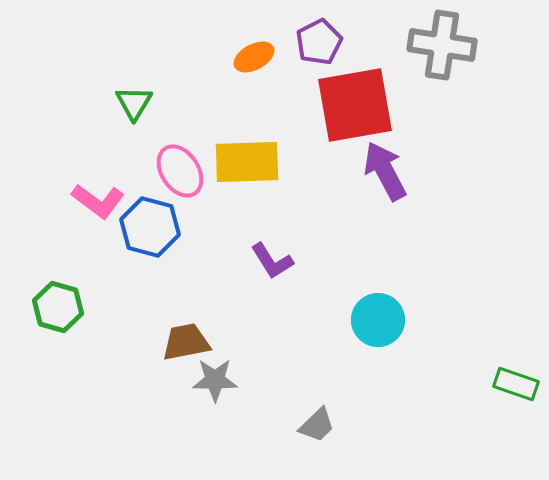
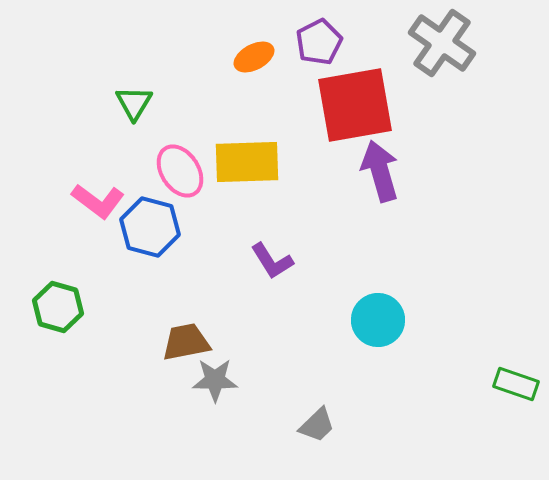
gray cross: moved 2 px up; rotated 26 degrees clockwise
purple arrow: moved 5 px left; rotated 12 degrees clockwise
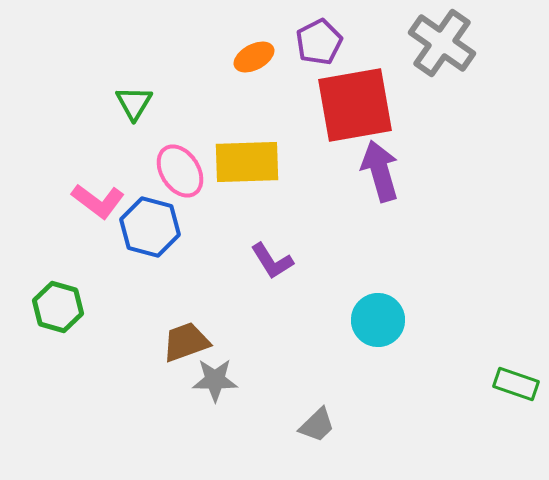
brown trapezoid: rotated 9 degrees counterclockwise
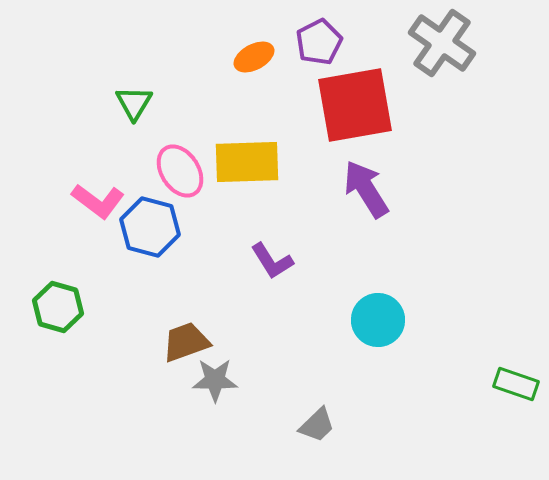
purple arrow: moved 14 px left, 18 px down; rotated 16 degrees counterclockwise
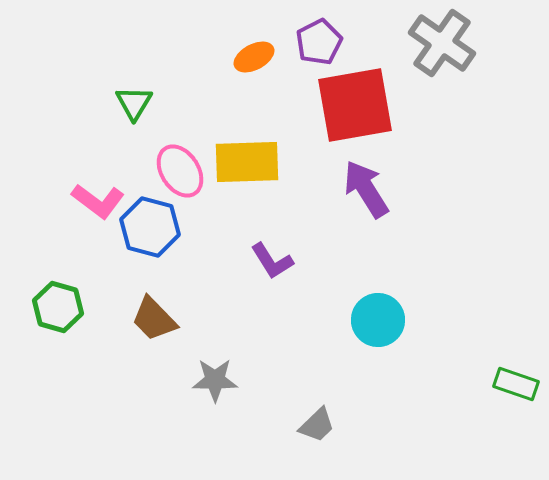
brown trapezoid: moved 32 px left, 23 px up; rotated 114 degrees counterclockwise
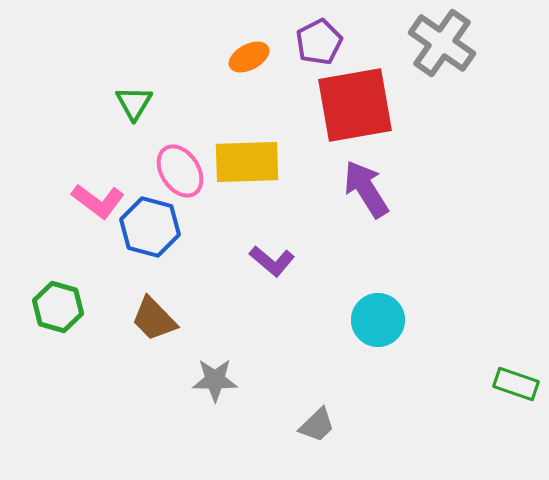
orange ellipse: moved 5 px left
purple L-shape: rotated 18 degrees counterclockwise
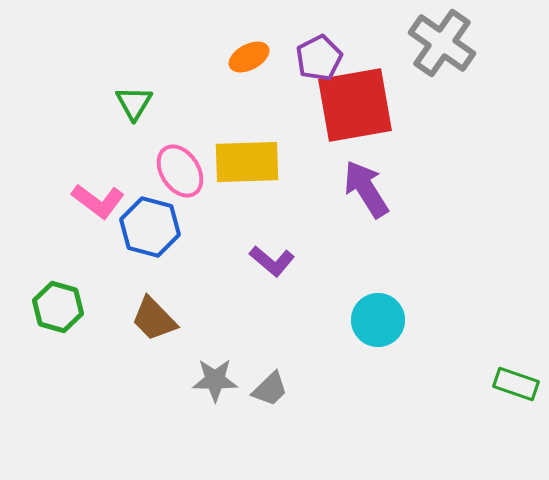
purple pentagon: moved 16 px down
gray trapezoid: moved 47 px left, 36 px up
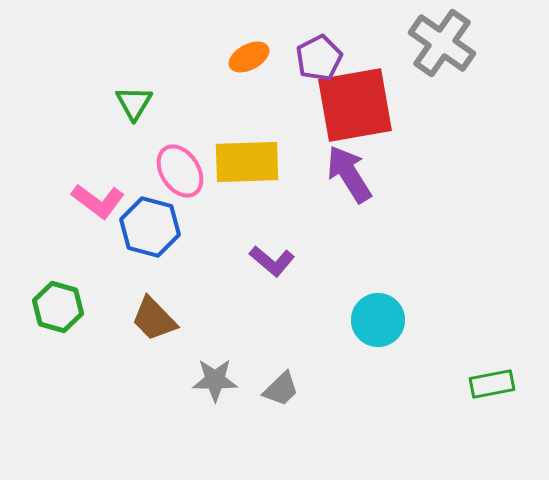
purple arrow: moved 17 px left, 15 px up
green rectangle: moved 24 px left; rotated 30 degrees counterclockwise
gray trapezoid: moved 11 px right
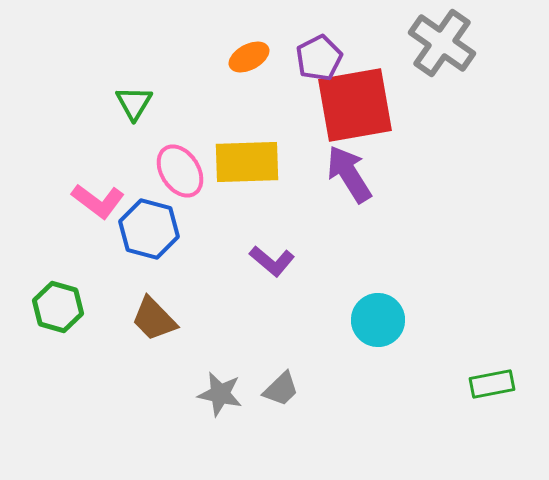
blue hexagon: moved 1 px left, 2 px down
gray star: moved 5 px right, 14 px down; rotated 12 degrees clockwise
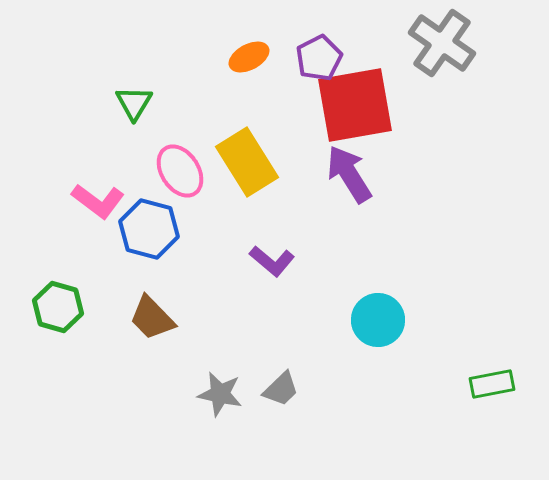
yellow rectangle: rotated 60 degrees clockwise
brown trapezoid: moved 2 px left, 1 px up
